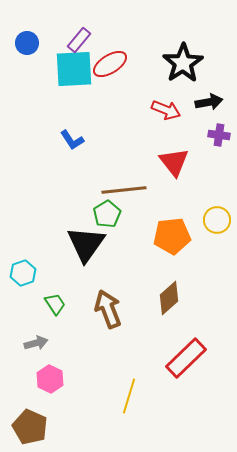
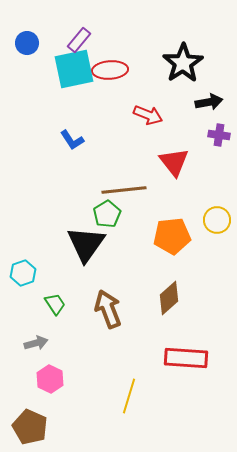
red ellipse: moved 6 px down; rotated 28 degrees clockwise
cyan square: rotated 9 degrees counterclockwise
red arrow: moved 18 px left, 5 px down
red rectangle: rotated 48 degrees clockwise
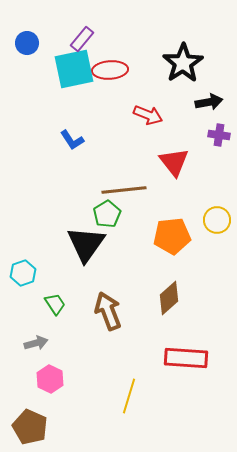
purple rectangle: moved 3 px right, 1 px up
brown arrow: moved 2 px down
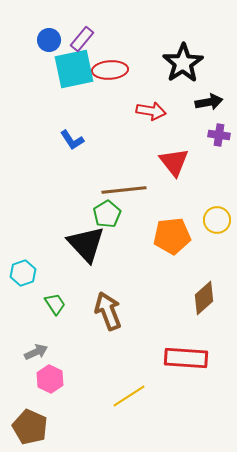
blue circle: moved 22 px right, 3 px up
red arrow: moved 3 px right, 4 px up; rotated 12 degrees counterclockwise
black triangle: rotated 18 degrees counterclockwise
brown diamond: moved 35 px right
gray arrow: moved 9 px down; rotated 10 degrees counterclockwise
yellow line: rotated 40 degrees clockwise
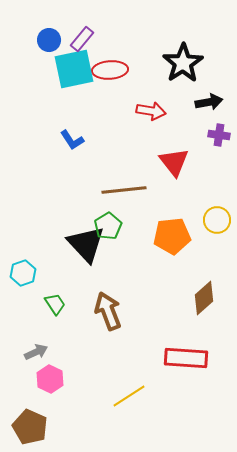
green pentagon: moved 1 px right, 12 px down
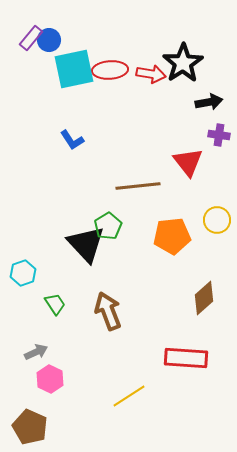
purple rectangle: moved 51 px left, 1 px up
red arrow: moved 37 px up
red triangle: moved 14 px right
brown line: moved 14 px right, 4 px up
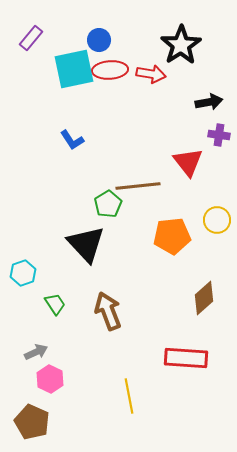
blue circle: moved 50 px right
black star: moved 2 px left, 18 px up
green pentagon: moved 22 px up
yellow line: rotated 68 degrees counterclockwise
brown pentagon: moved 2 px right, 5 px up
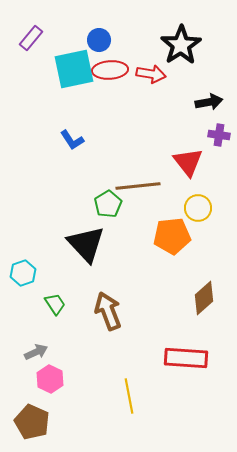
yellow circle: moved 19 px left, 12 px up
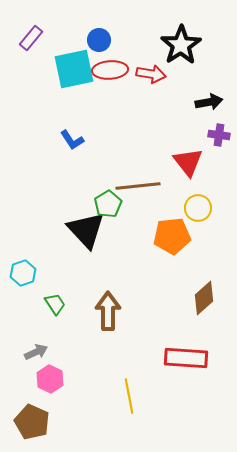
black triangle: moved 14 px up
brown arrow: rotated 21 degrees clockwise
